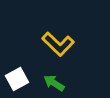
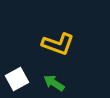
yellow L-shape: rotated 24 degrees counterclockwise
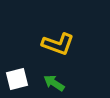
white square: rotated 15 degrees clockwise
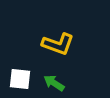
white square: moved 3 px right; rotated 20 degrees clockwise
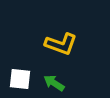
yellow L-shape: moved 3 px right
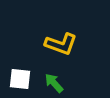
green arrow: rotated 15 degrees clockwise
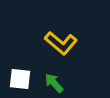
yellow L-shape: moved 1 px up; rotated 20 degrees clockwise
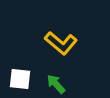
green arrow: moved 2 px right, 1 px down
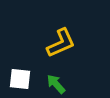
yellow L-shape: rotated 64 degrees counterclockwise
